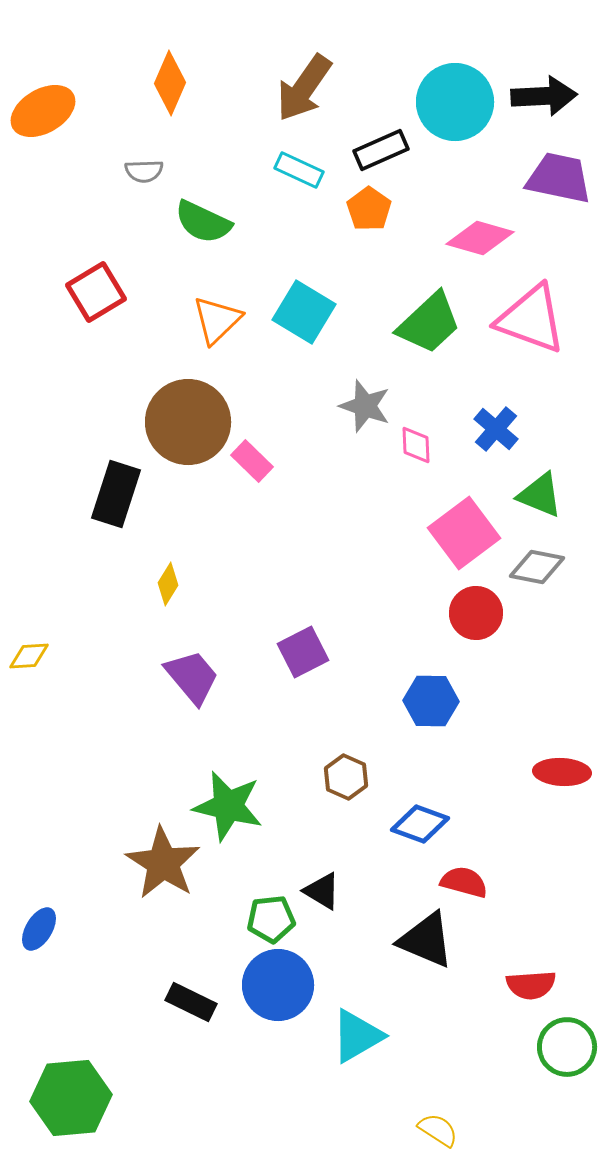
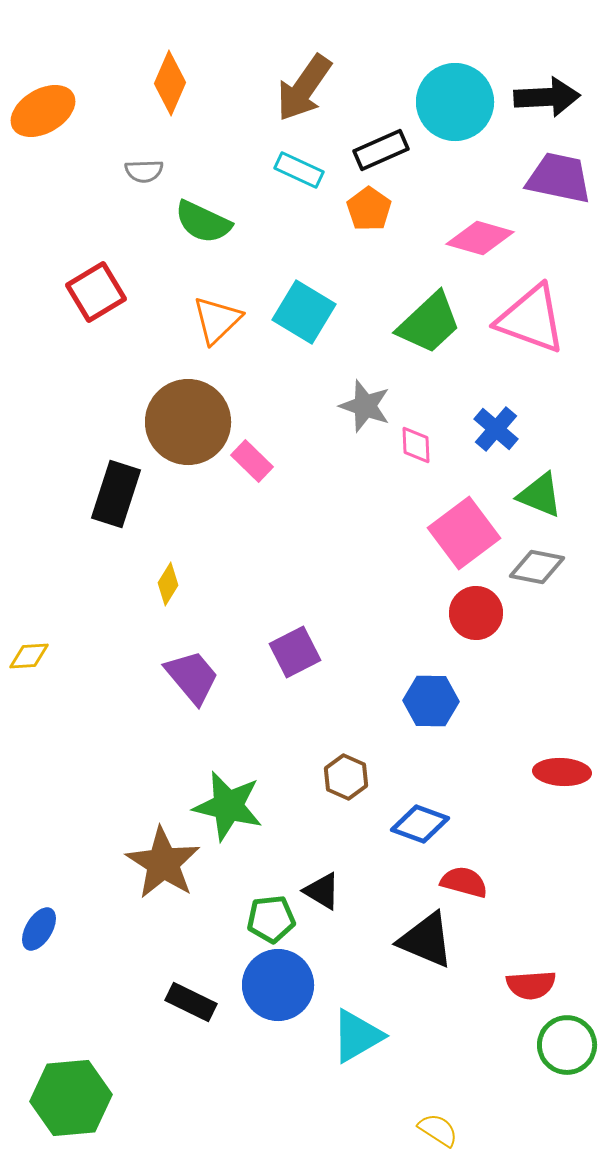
black arrow at (544, 96): moved 3 px right, 1 px down
purple square at (303, 652): moved 8 px left
green circle at (567, 1047): moved 2 px up
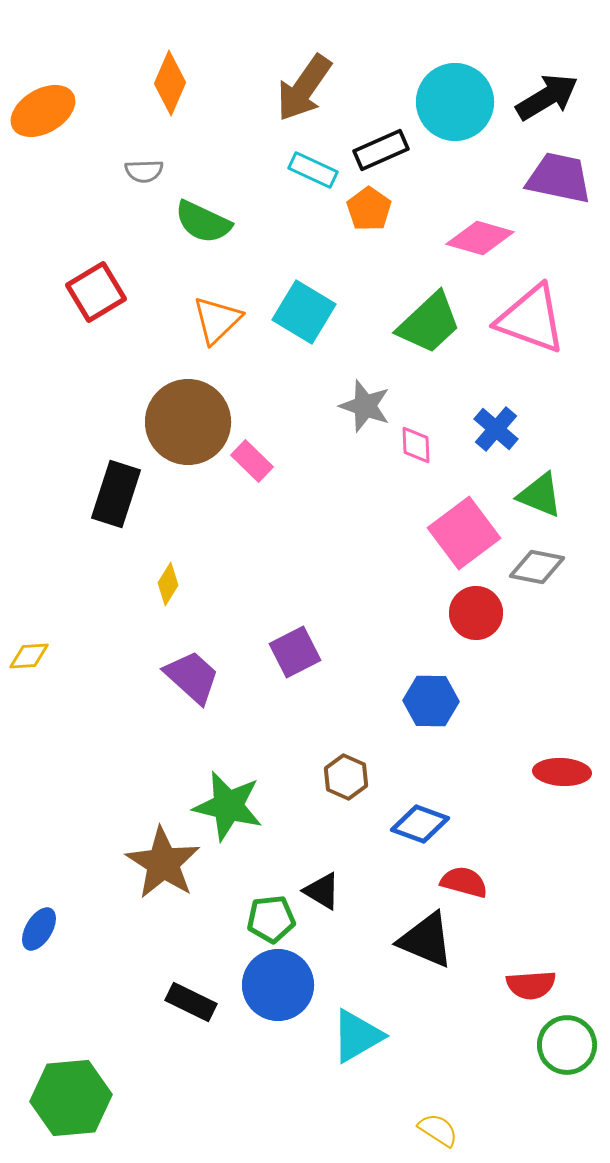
black arrow at (547, 97): rotated 28 degrees counterclockwise
cyan rectangle at (299, 170): moved 14 px right
purple trapezoid at (192, 677): rotated 8 degrees counterclockwise
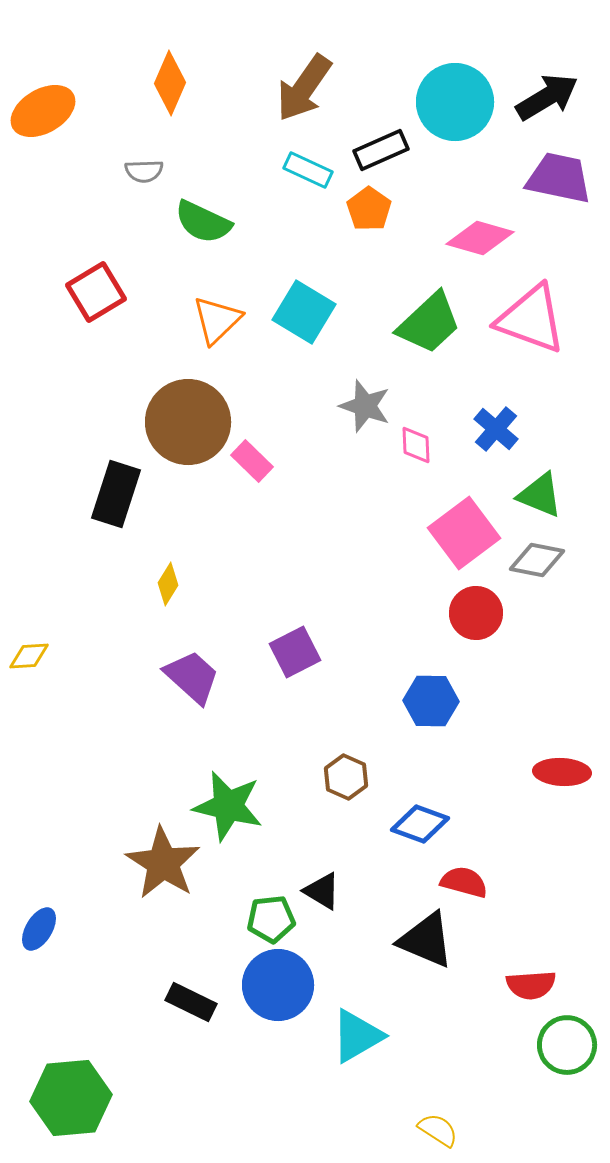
cyan rectangle at (313, 170): moved 5 px left
gray diamond at (537, 567): moved 7 px up
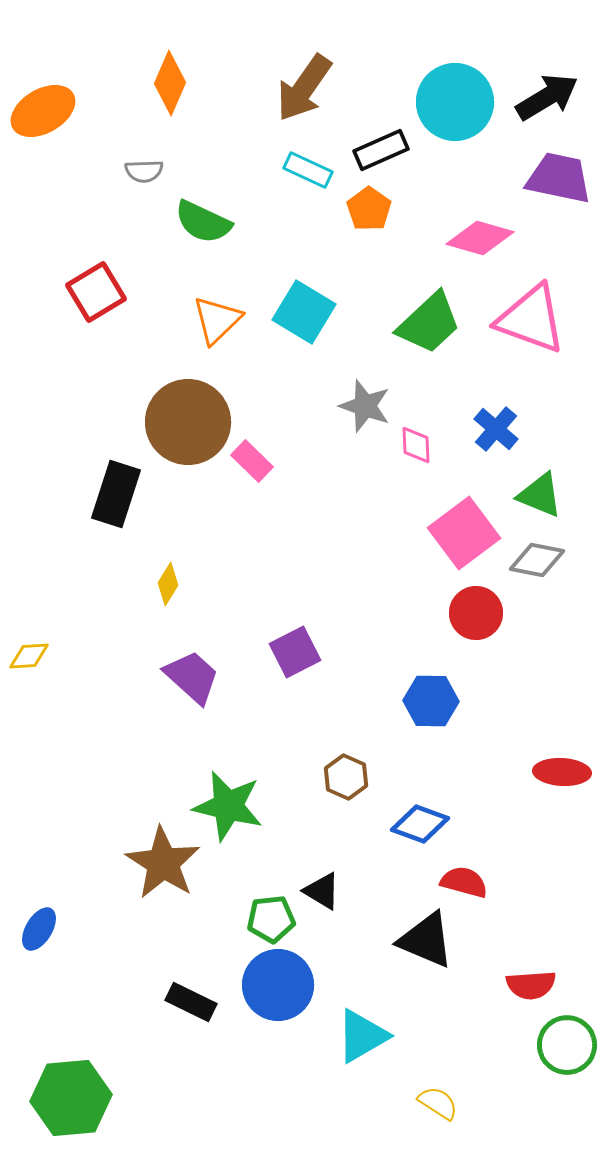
cyan triangle at (357, 1036): moved 5 px right
yellow semicircle at (438, 1130): moved 27 px up
